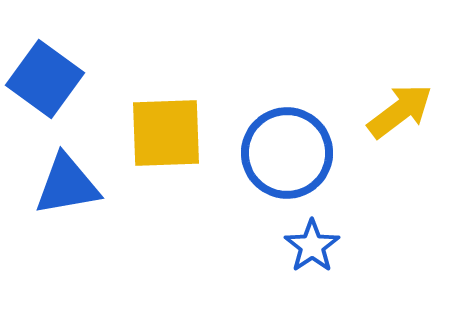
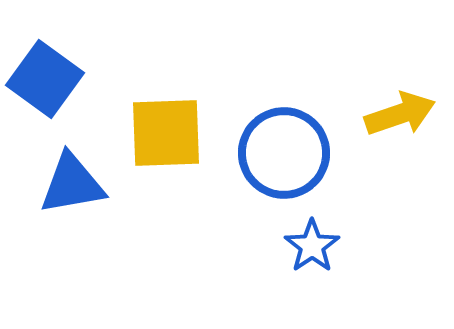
yellow arrow: moved 3 px down; rotated 18 degrees clockwise
blue circle: moved 3 px left
blue triangle: moved 5 px right, 1 px up
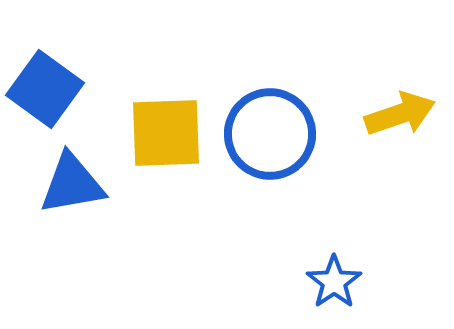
blue square: moved 10 px down
blue circle: moved 14 px left, 19 px up
blue star: moved 22 px right, 36 px down
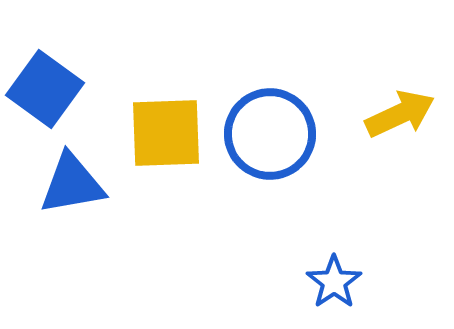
yellow arrow: rotated 6 degrees counterclockwise
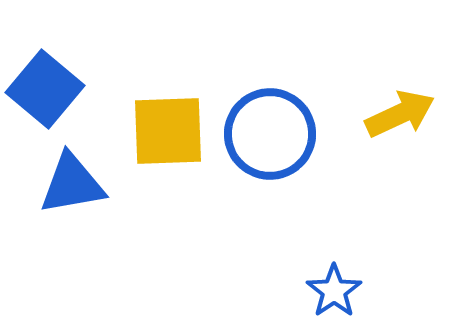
blue square: rotated 4 degrees clockwise
yellow square: moved 2 px right, 2 px up
blue star: moved 9 px down
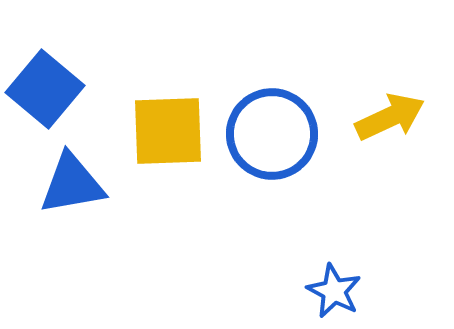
yellow arrow: moved 10 px left, 3 px down
blue circle: moved 2 px right
blue star: rotated 10 degrees counterclockwise
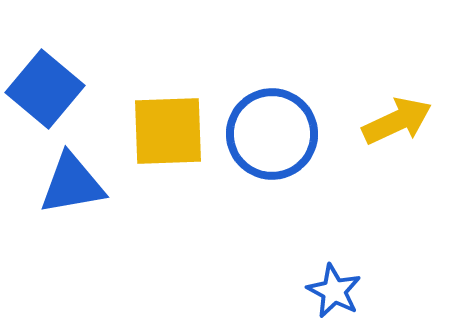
yellow arrow: moved 7 px right, 4 px down
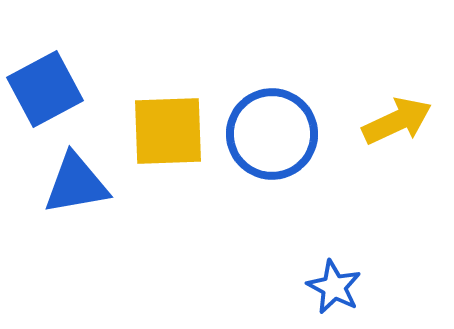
blue square: rotated 22 degrees clockwise
blue triangle: moved 4 px right
blue star: moved 4 px up
